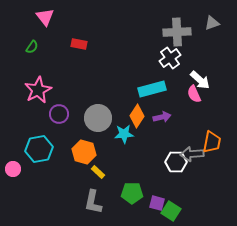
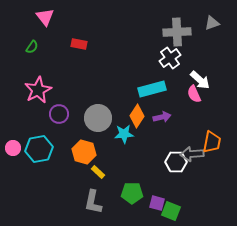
pink circle: moved 21 px up
green square: rotated 12 degrees counterclockwise
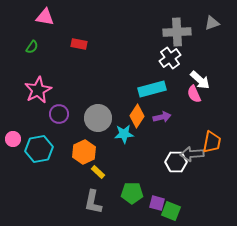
pink triangle: rotated 42 degrees counterclockwise
pink circle: moved 9 px up
orange hexagon: rotated 20 degrees clockwise
